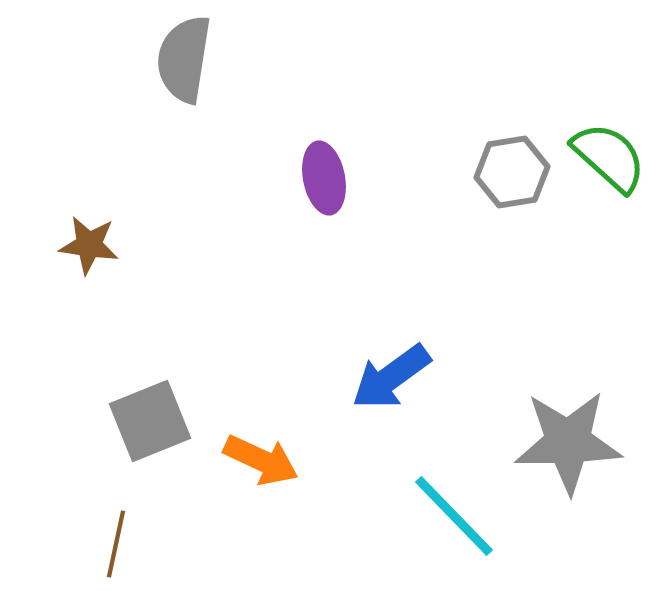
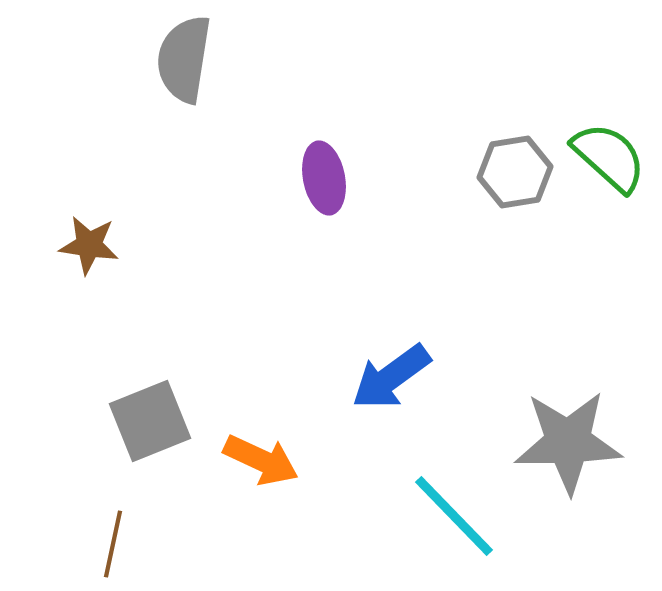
gray hexagon: moved 3 px right
brown line: moved 3 px left
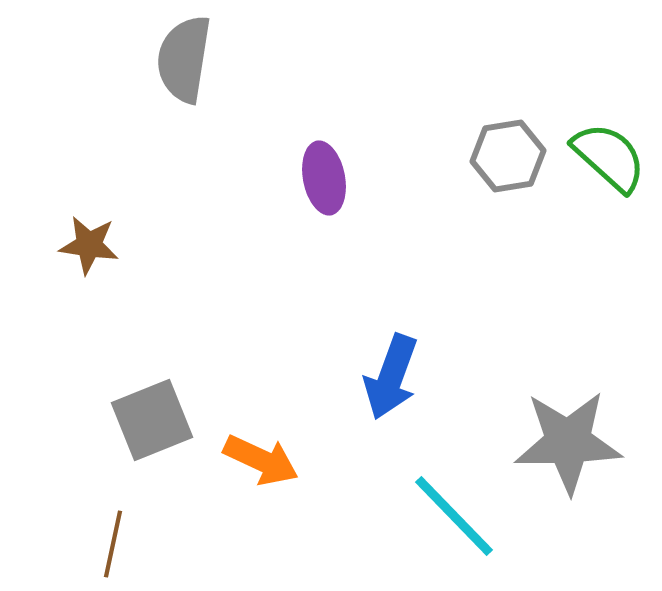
gray hexagon: moved 7 px left, 16 px up
blue arrow: rotated 34 degrees counterclockwise
gray square: moved 2 px right, 1 px up
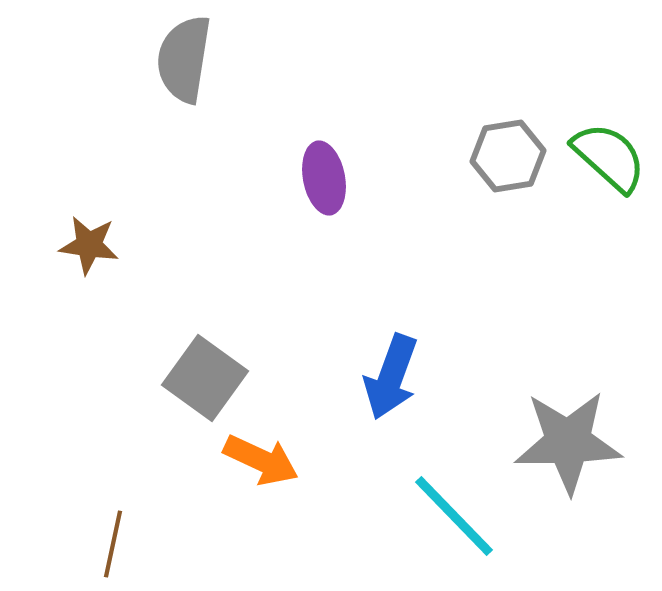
gray square: moved 53 px right, 42 px up; rotated 32 degrees counterclockwise
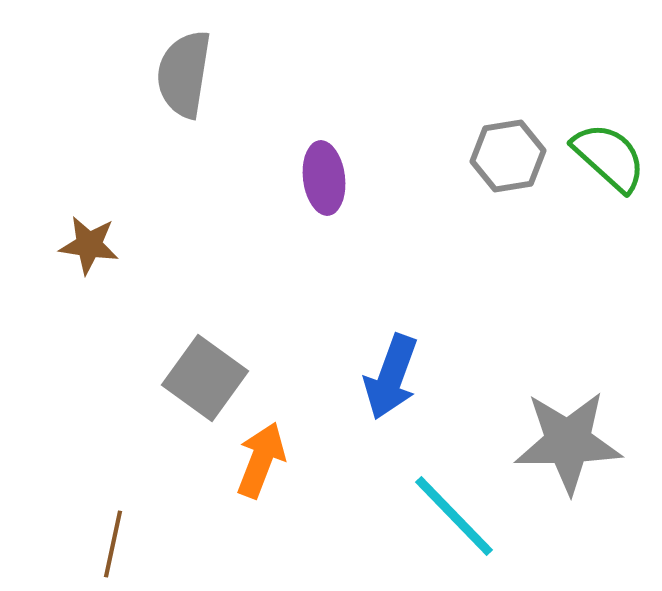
gray semicircle: moved 15 px down
purple ellipse: rotated 4 degrees clockwise
orange arrow: rotated 94 degrees counterclockwise
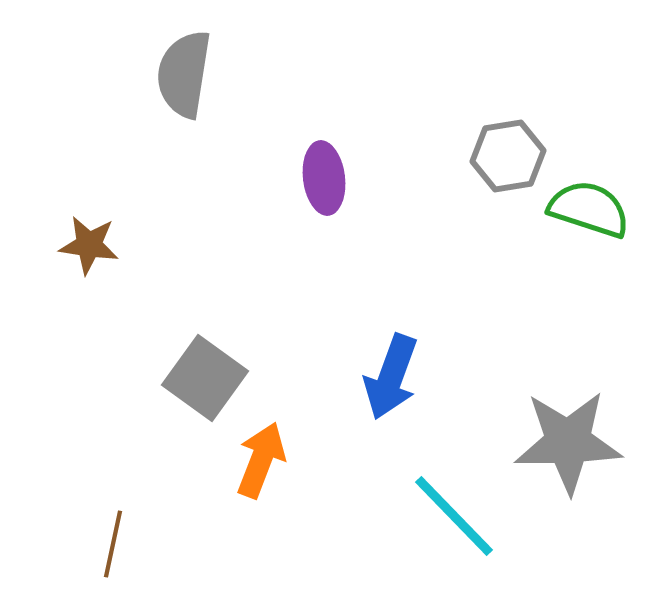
green semicircle: moved 20 px left, 52 px down; rotated 24 degrees counterclockwise
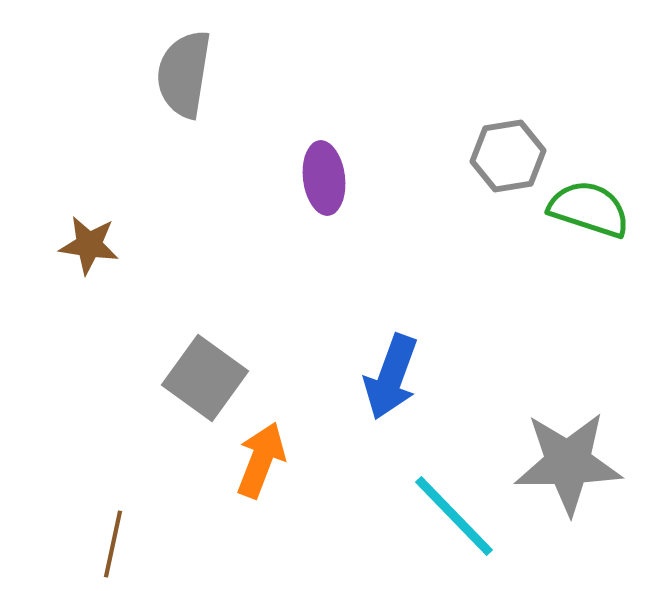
gray star: moved 21 px down
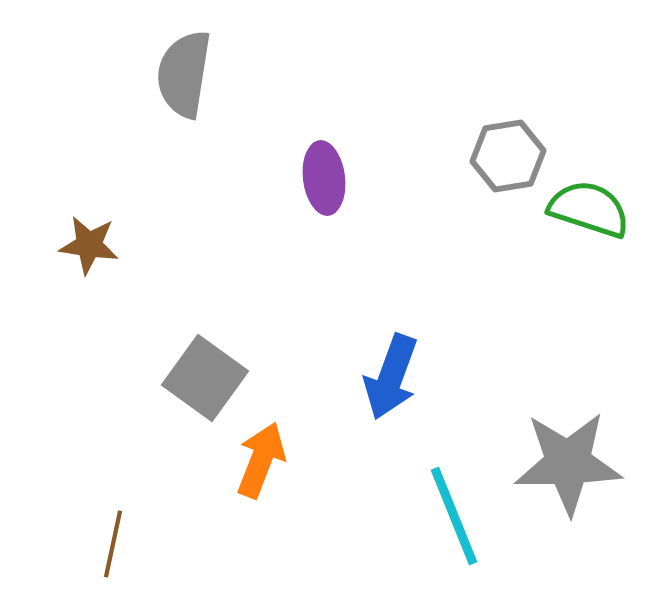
cyan line: rotated 22 degrees clockwise
